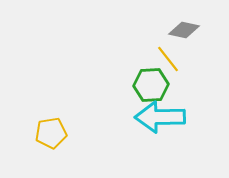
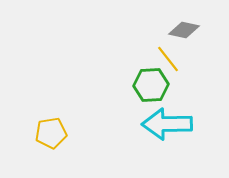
cyan arrow: moved 7 px right, 7 px down
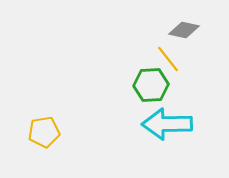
yellow pentagon: moved 7 px left, 1 px up
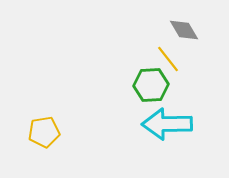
gray diamond: rotated 48 degrees clockwise
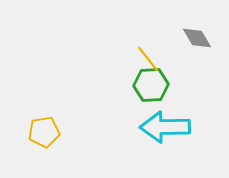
gray diamond: moved 13 px right, 8 px down
yellow line: moved 20 px left
cyan arrow: moved 2 px left, 3 px down
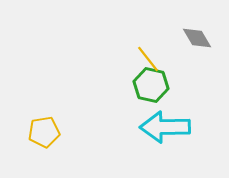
green hexagon: rotated 16 degrees clockwise
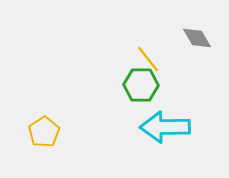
green hexagon: moved 10 px left; rotated 12 degrees counterclockwise
yellow pentagon: rotated 24 degrees counterclockwise
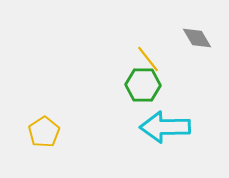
green hexagon: moved 2 px right
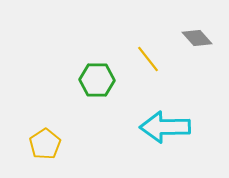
gray diamond: rotated 12 degrees counterclockwise
green hexagon: moved 46 px left, 5 px up
yellow pentagon: moved 1 px right, 12 px down
